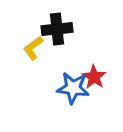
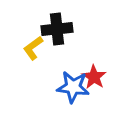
blue star: moved 1 px up
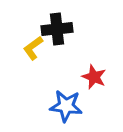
red star: rotated 10 degrees counterclockwise
blue star: moved 7 px left, 19 px down
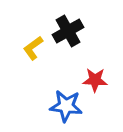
black cross: moved 11 px right, 2 px down; rotated 24 degrees counterclockwise
red star: moved 1 px right, 3 px down; rotated 20 degrees counterclockwise
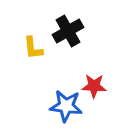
yellow L-shape: rotated 60 degrees counterclockwise
red star: moved 1 px left, 6 px down
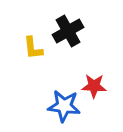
blue star: moved 2 px left
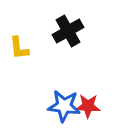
yellow L-shape: moved 14 px left
red star: moved 6 px left, 20 px down
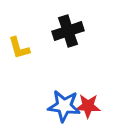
black cross: rotated 12 degrees clockwise
yellow L-shape: rotated 10 degrees counterclockwise
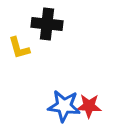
black cross: moved 21 px left, 7 px up; rotated 24 degrees clockwise
red star: moved 1 px right
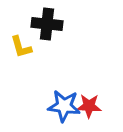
yellow L-shape: moved 2 px right, 1 px up
